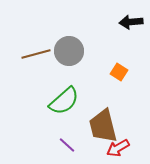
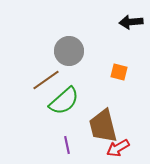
brown line: moved 10 px right, 26 px down; rotated 20 degrees counterclockwise
orange square: rotated 18 degrees counterclockwise
purple line: rotated 36 degrees clockwise
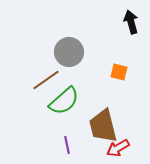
black arrow: rotated 80 degrees clockwise
gray circle: moved 1 px down
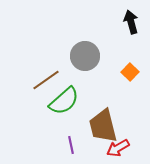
gray circle: moved 16 px right, 4 px down
orange square: moved 11 px right; rotated 30 degrees clockwise
purple line: moved 4 px right
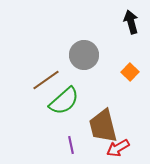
gray circle: moved 1 px left, 1 px up
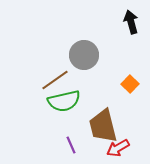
orange square: moved 12 px down
brown line: moved 9 px right
green semicircle: rotated 28 degrees clockwise
purple line: rotated 12 degrees counterclockwise
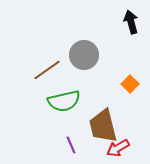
brown line: moved 8 px left, 10 px up
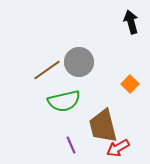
gray circle: moved 5 px left, 7 px down
